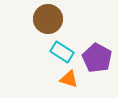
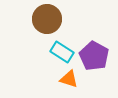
brown circle: moved 1 px left
purple pentagon: moved 3 px left, 2 px up
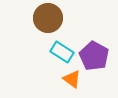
brown circle: moved 1 px right, 1 px up
orange triangle: moved 3 px right; rotated 18 degrees clockwise
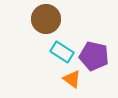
brown circle: moved 2 px left, 1 px down
purple pentagon: rotated 16 degrees counterclockwise
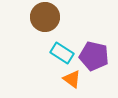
brown circle: moved 1 px left, 2 px up
cyan rectangle: moved 1 px down
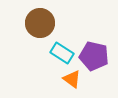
brown circle: moved 5 px left, 6 px down
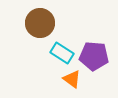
purple pentagon: rotated 8 degrees counterclockwise
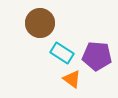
purple pentagon: moved 3 px right
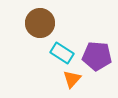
orange triangle: rotated 36 degrees clockwise
